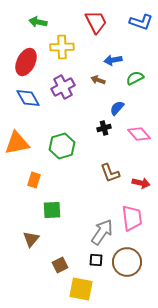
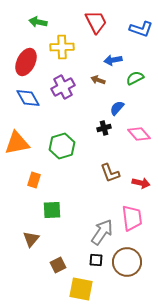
blue L-shape: moved 7 px down
brown square: moved 2 px left
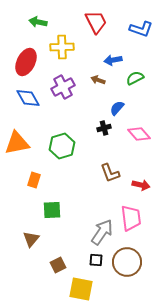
red arrow: moved 2 px down
pink trapezoid: moved 1 px left
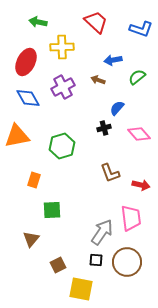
red trapezoid: rotated 20 degrees counterclockwise
green semicircle: moved 2 px right, 1 px up; rotated 12 degrees counterclockwise
orange triangle: moved 7 px up
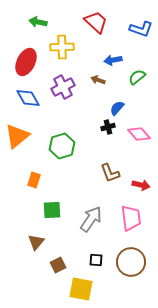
black cross: moved 4 px right, 1 px up
orange triangle: rotated 28 degrees counterclockwise
gray arrow: moved 11 px left, 13 px up
brown triangle: moved 5 px right, 3 px down
brown circle: moved 4 px right
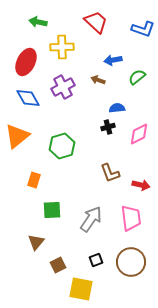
blue L-shape: moved 2 px right
blue semicircle: rotated 42 degrees clockwise
pink diamond: rotated 75 degrees counterclockwise
black square: rotated 24 degrees counterclockwise
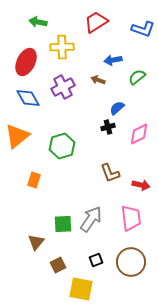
red trapezoid: rotated 75 degrees counterclockwise
blue semicircle: rotated 35 degrees counterclockwise
green square: moved 11 px right, 14 px down
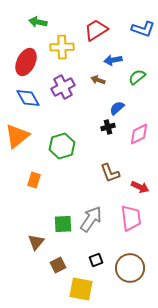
red trapezoid: moved 8 px down
red arrow: moved 1 px left, 2 px down; rotated 12 degrees clockwise
brown circle: moved 1 px left, 6 px down
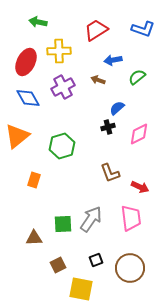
yellow cross: moved 3 px left, 4 px down
brown triangle: moved 2 px left, 4 px up; rotated 48 degrees clockwise
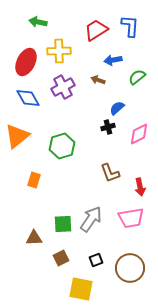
blue L-shape: moved 13 px left, 3 px up; rotated 105 degrees counterclockwise
red arrow: rotated 54 degrees clockwise
pink trapezoid: rotated 88 degrees clockwise
brown square: moved 3 px right, 7 px up
